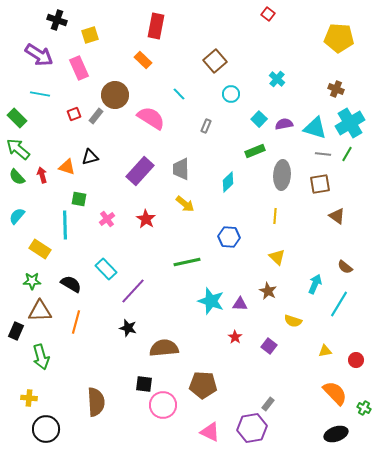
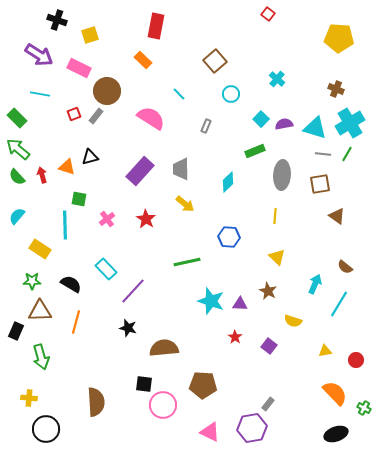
pink rectangle at (79, 68): rotated 40 degrees counterclockwise
brown circle at (115, 95): moved 8 px left, 4 px up
cyan square at (259, 119): moved 2 px right
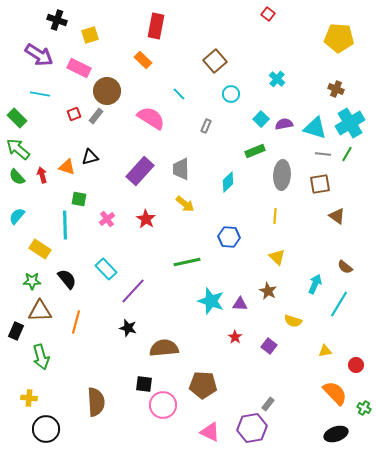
black semicircle at (71, 284): moved 4 px left, 5 px up; rotated 20 degrees clockwise
red circle at (356, 360): moved 5 px down
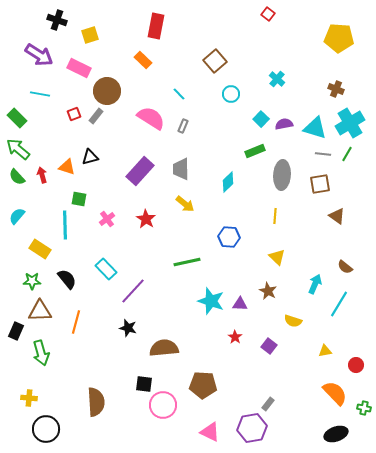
gray rectangle at (206, 126): moved 23 px left
green arrow at (41, 357): moved 4 px up
green cross at (364, 408): rotated 16 degrees counterclockwise
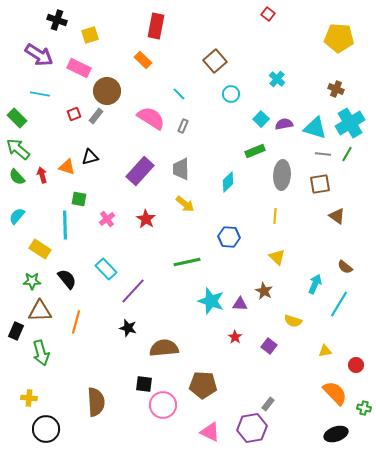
brown star at (268, 291): moved 4 px left
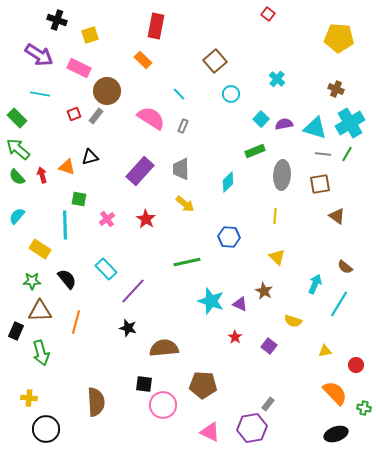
purple triangle at (240, 304): rotated 21 degrees clockwise
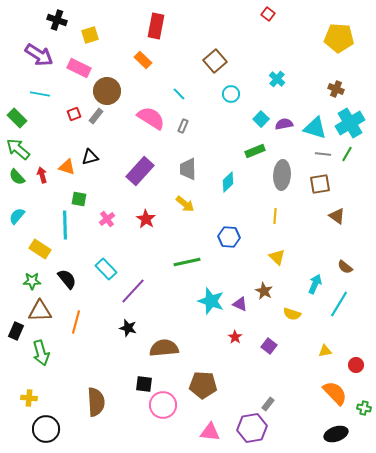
gray trapezoid at (181, 169): moved 7 px right
yellow semicircle at (293, 321): moved 1 px left, 7 px up
pink triangle at (210, 432): rotated 20 degrees counterclockwise
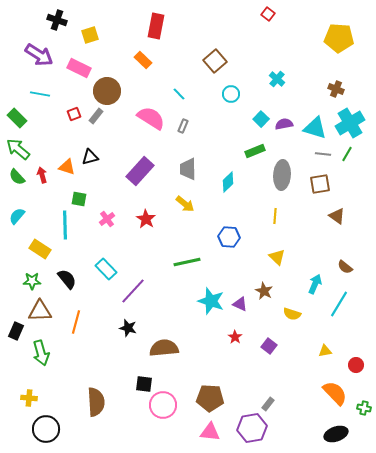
brown pentagon at (203, 385): moved 7 px right, 13 px down
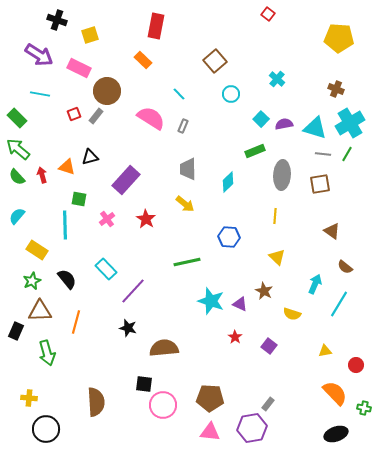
purple rectangle at (140, 171): moved 14 px left, 9 px down
brown triangle at (337, 216): moved 5 px left, 15 px down
yellow rectangle at (40, 249): moved 3 px left, 1 px down
green star at (32, 281): rotated 24 degrees counterclockwise
green arrow at (41, 353): moved 6 px right
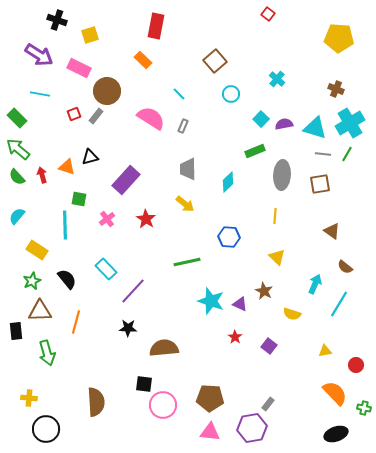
black star at (128, 328): rotated 12 degrees counterclockwise
black rectangle at (16, 331): rotated 30 degrees counterclockwise
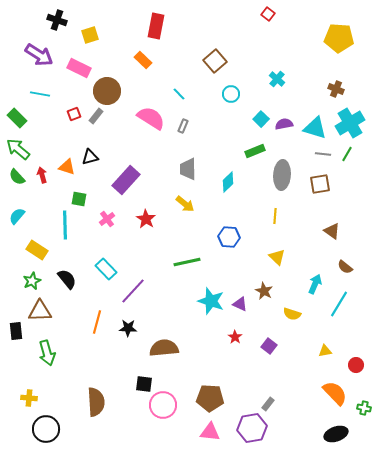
orange line at (76, 322): moved 21 px right
